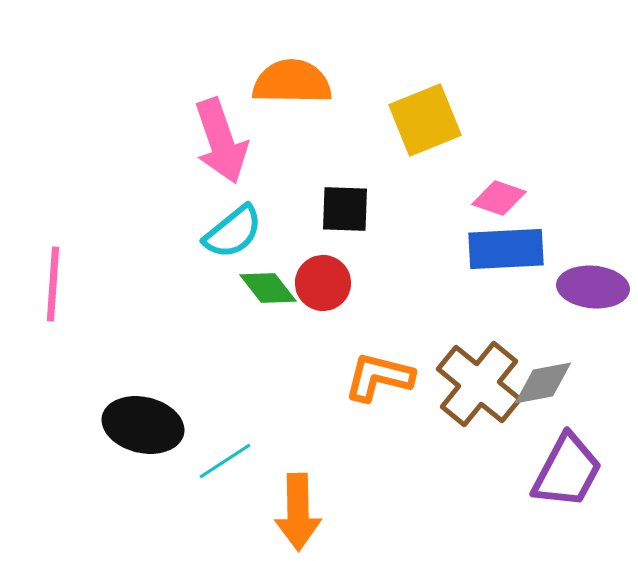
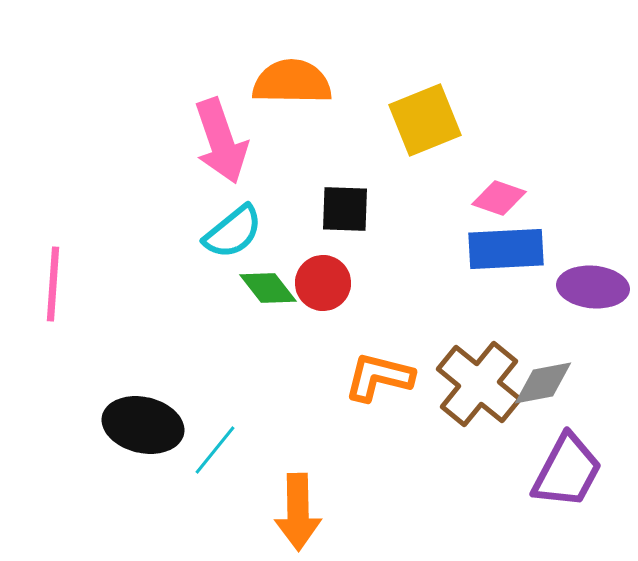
cyan line: moved 10 px left, 11 px up; rotated 18 degrees counterclockwise
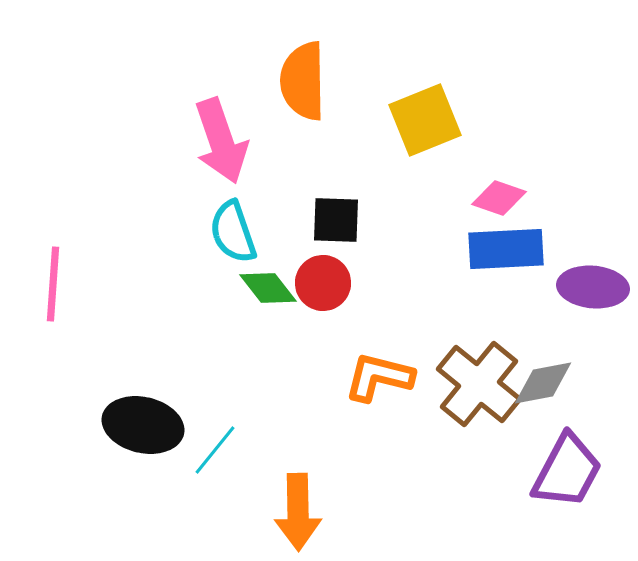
orange semicircle: moved 11 px right, 1 px up; rotated 92 degrees counterclockwise
black square: moved 9 px left, 11 px down
cyan semicircle: rotated 110 degrees clockwise
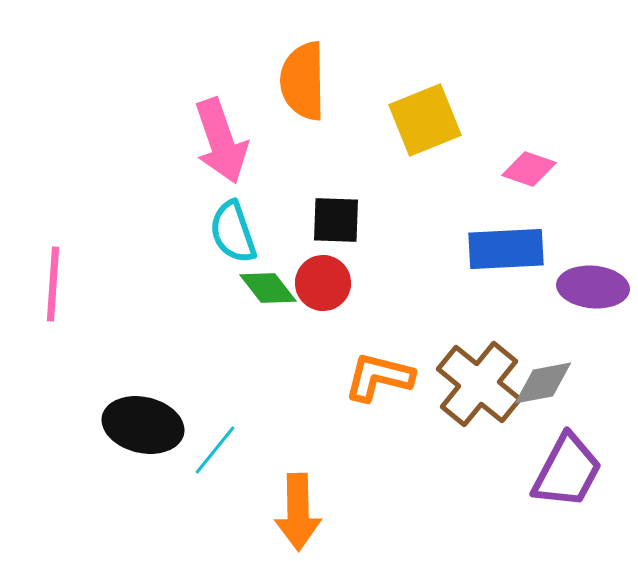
pink diamond: moved 30 px right, 29 px up
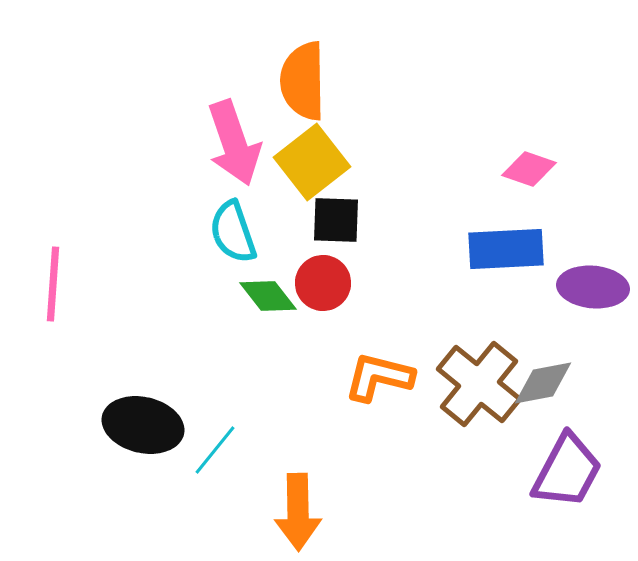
yellow square: moved 113 px left, 42 px down; rotated 16 degrees counterclockwise
pink arrow: moved 13 px right, 2 px down
green diamond: moved 8 px down
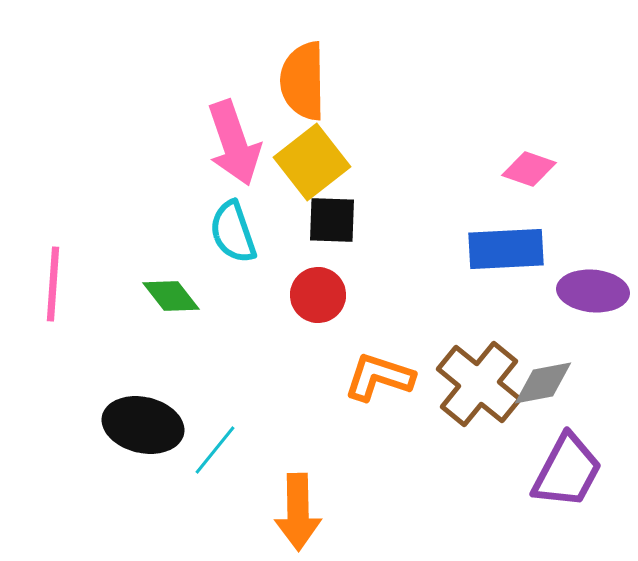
black square: moved 4 px left
red circle: moved 5 px left, 12 px down
purple ellipse: moved 4 px down
green diamond: moved 97 px left
orange L-shape: rotated 4 degrees clockwise
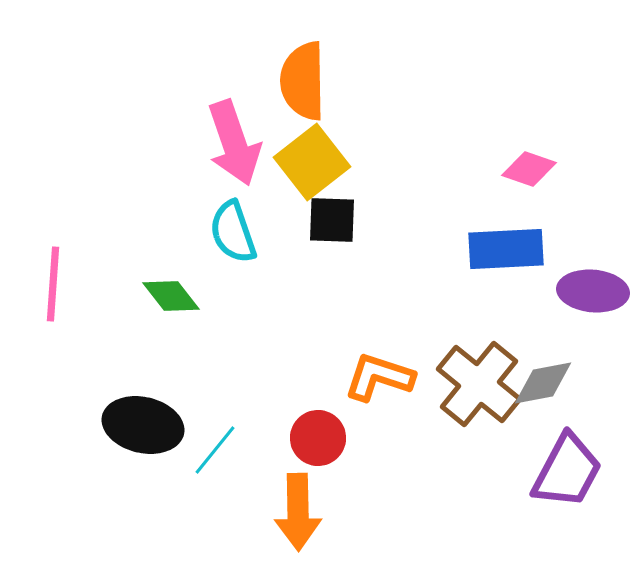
red circle: moved 143 px down
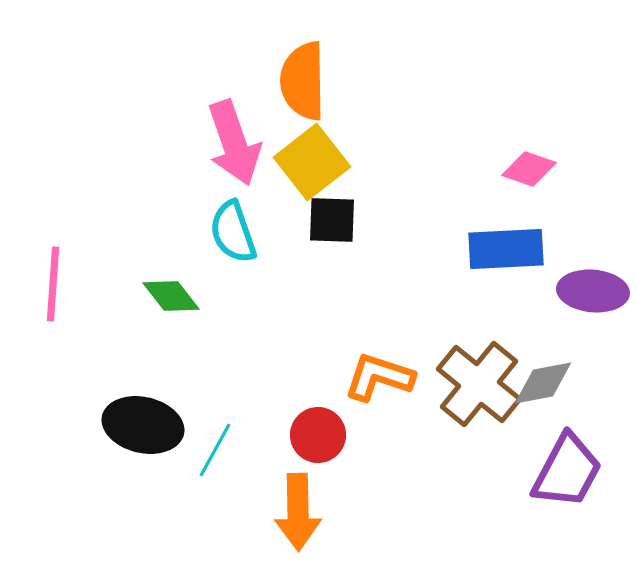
red circle: moved 3 px up
cyan line: rotated 10 degrees counterclockwise
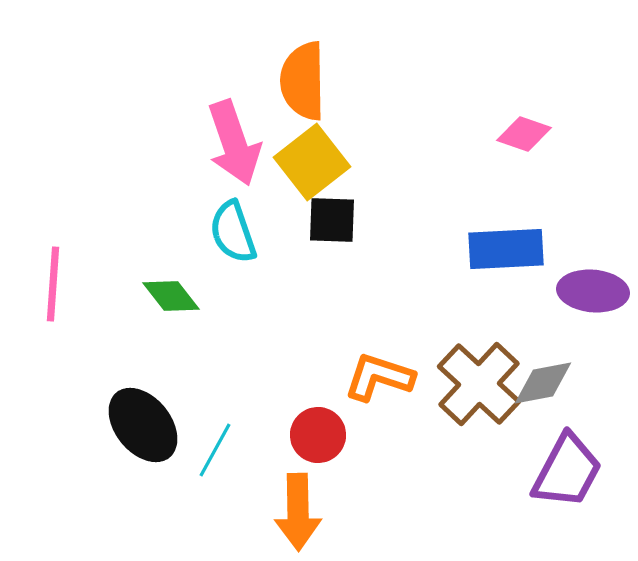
pink diamond: moved 5 px left, 35 px up
brown cross: rotated 4 degrees clockwise
black ellipse: rotated 38 degrees clockwise
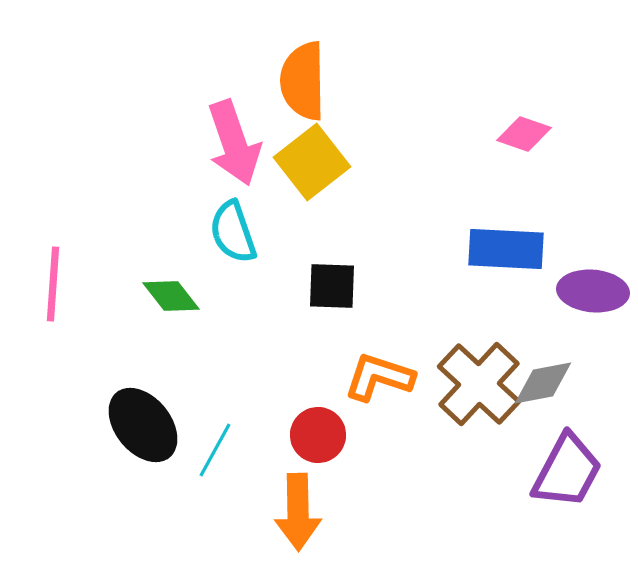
black square: moved 66 px down
blue rectangle: rotated 6 degrees clockwise
